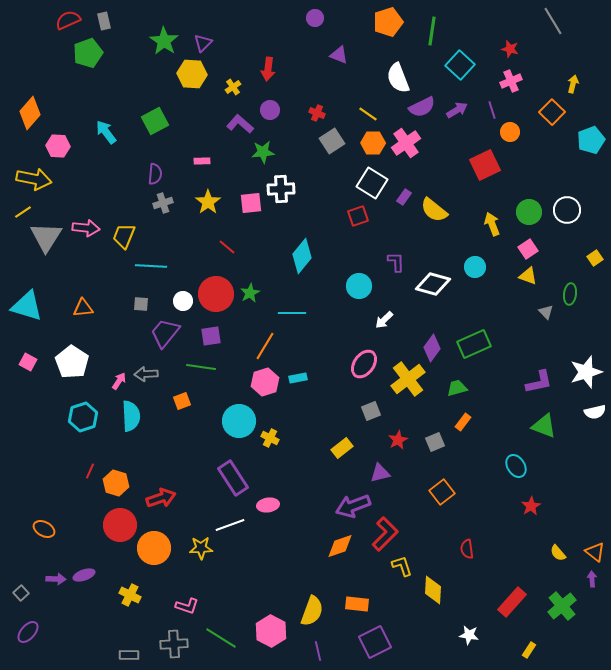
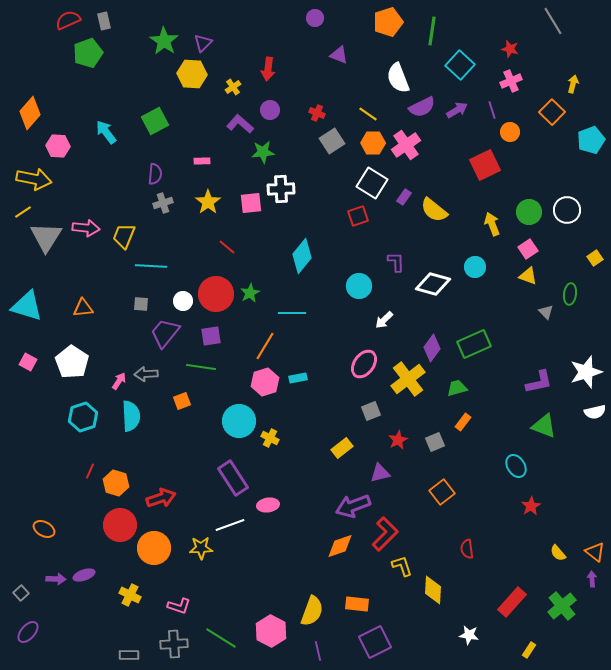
pink cross at (406, 143): moved 2 px down
pink L-shape at (187, 606): moved 8 px left
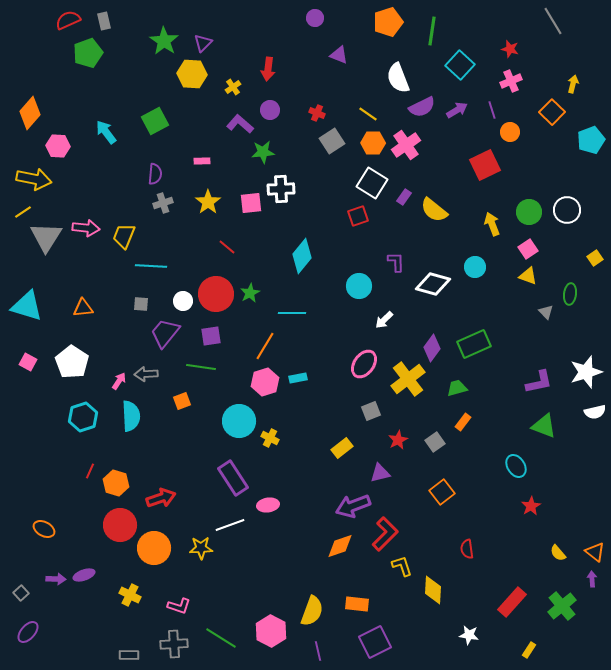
gray square at (435, 442): rotated 12 degrees counterclockwise
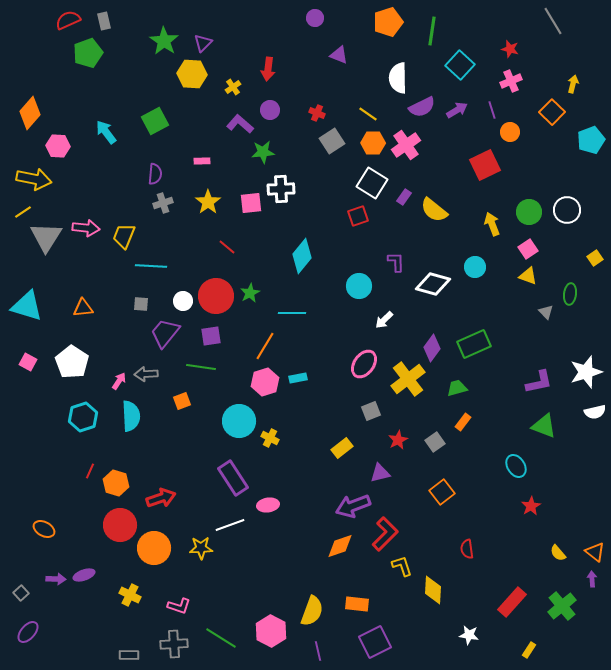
white semicircle at (398, 78): rotated 20 degrees clockwise
red circle at (216, 294): moved 2 px down
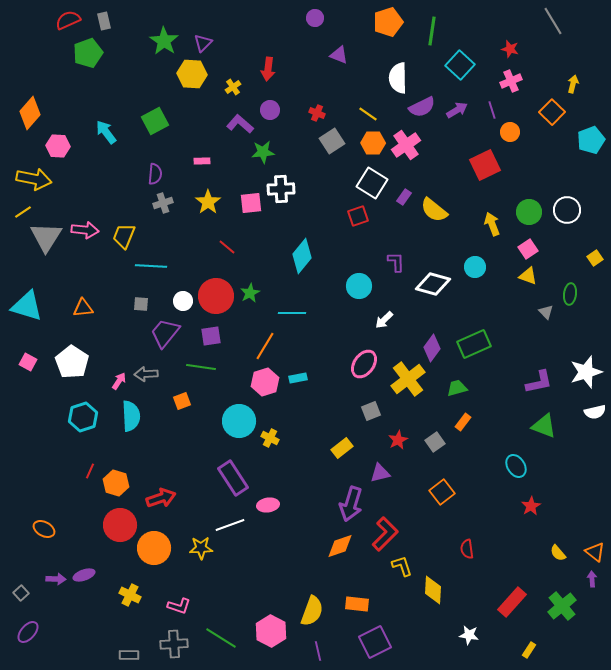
pink arrow at (86, 228): moved 1 px left, 2 px down
purple arrow at (353, 506): moved 2 px left, 2 px up; rotated 52 degrees counterclockwise
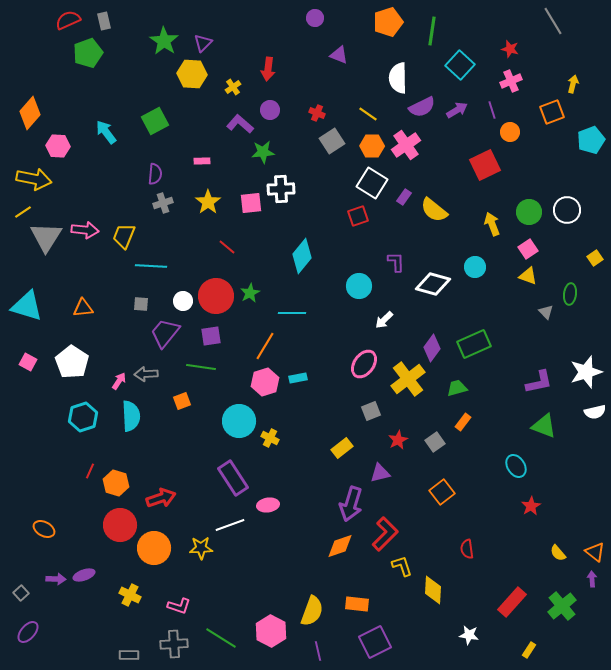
orange square at (552, 112): rotated 25 degrees clockwise
orange hexagon at (373, 143): moved 1 px left, 3 px down
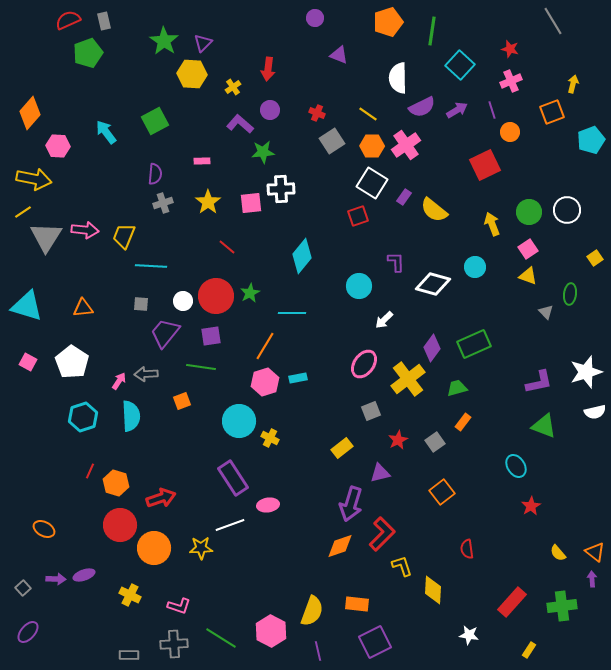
red L-shape at (385, 534): moved 3 px left
gray square at (21, 593): moved 2 px right, 5 px up
green cross at (562, 606): rotated 32 degrees clockwise
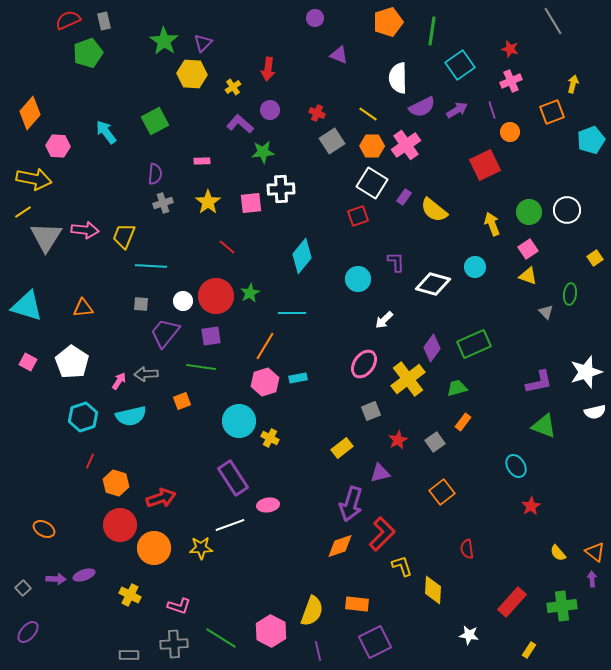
cyan square at (460, 65): rotated 12 degrees clockwise
cyan circle at (359, 286): moved 1 px left, 7 px up
cyan semicircle at (131, 416): rotated 80 degrees clockwise
red line at (90, 471): moved 10 px up
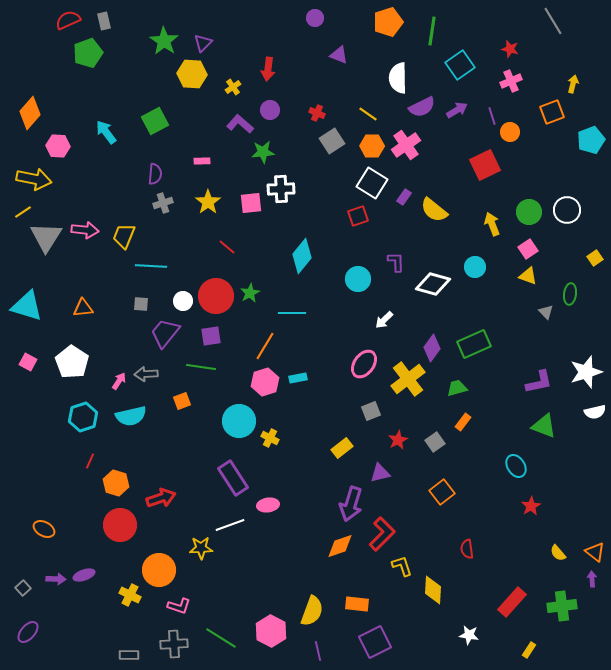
purple line at (492, 110): moved 6 px down
orange circle at (154, 548): moved 5 px right, 22 px down
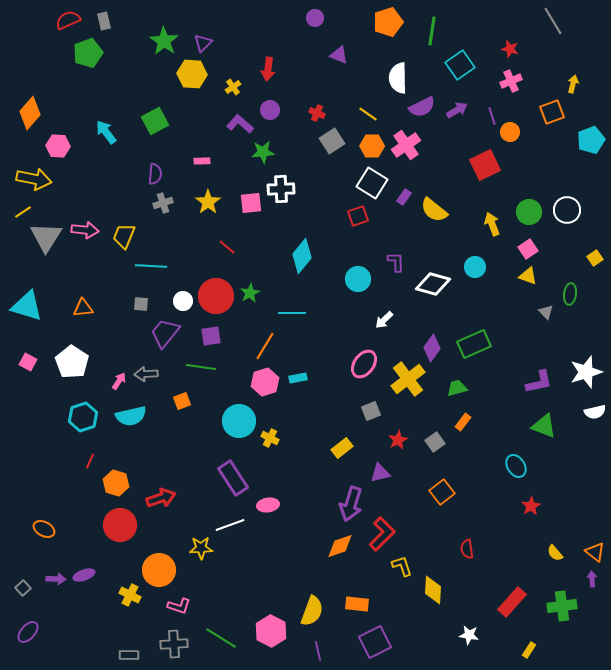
yellow semicircle at (558, 553): moved 3 px left
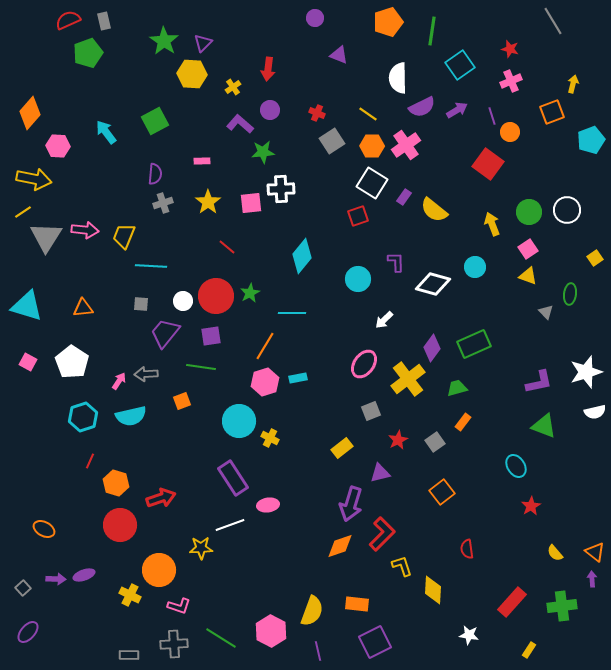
red square at (485, 165): moved 3 px right, 1 px up; rotated 28 degrees counterclockwise
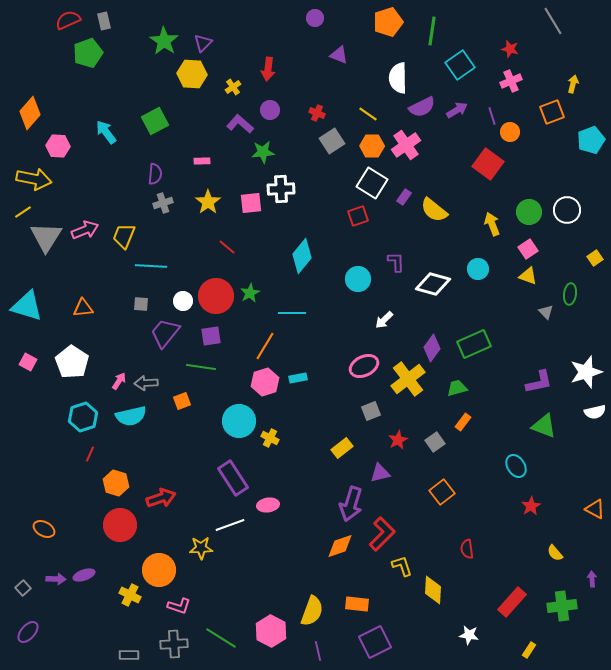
pink arrow at (85, 230): rotated 28 degrees counterclockwise
cyan circle at (475, 267): moved 3 px right, 2 px down
pink ellipse at (364, 364): moved 2 px down; rotated 28 degrees clockwise
gray arrow at (146, 374): moved 9 px down
red line at (90, 461): moved 7 px up
orange triangle at (595, 552): moved 43 px up; rotated 10 degrees counterclockwise
